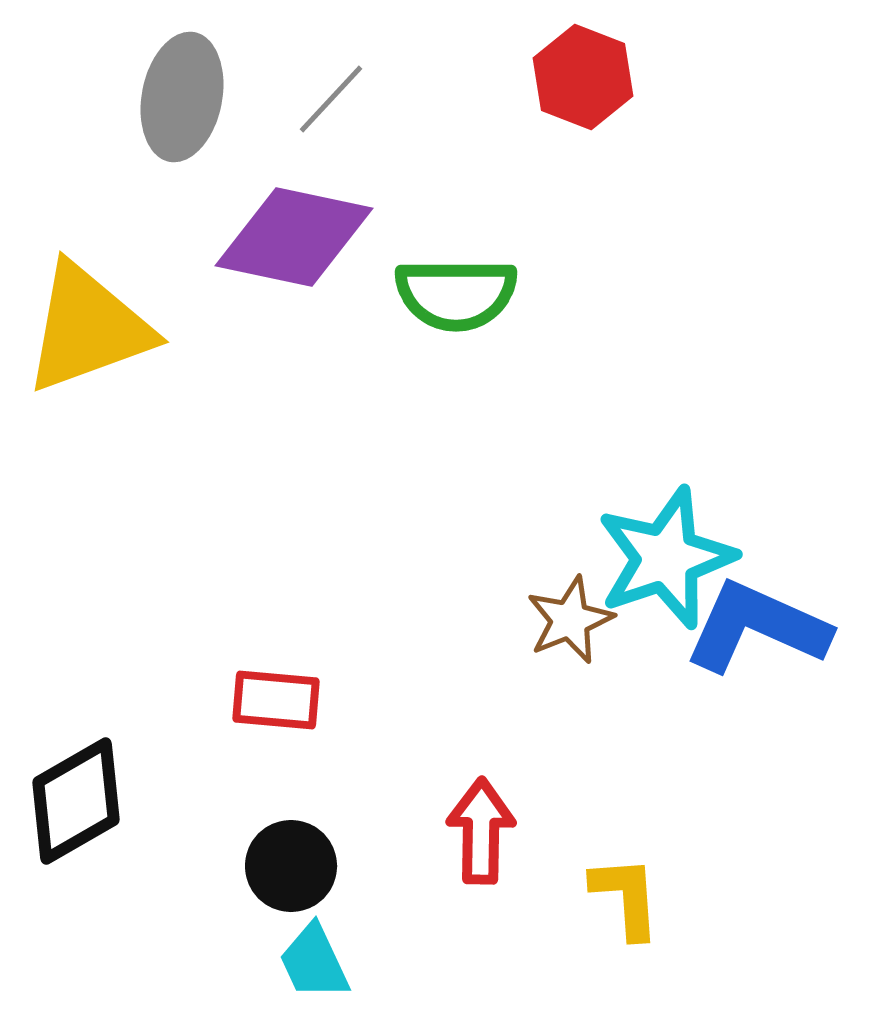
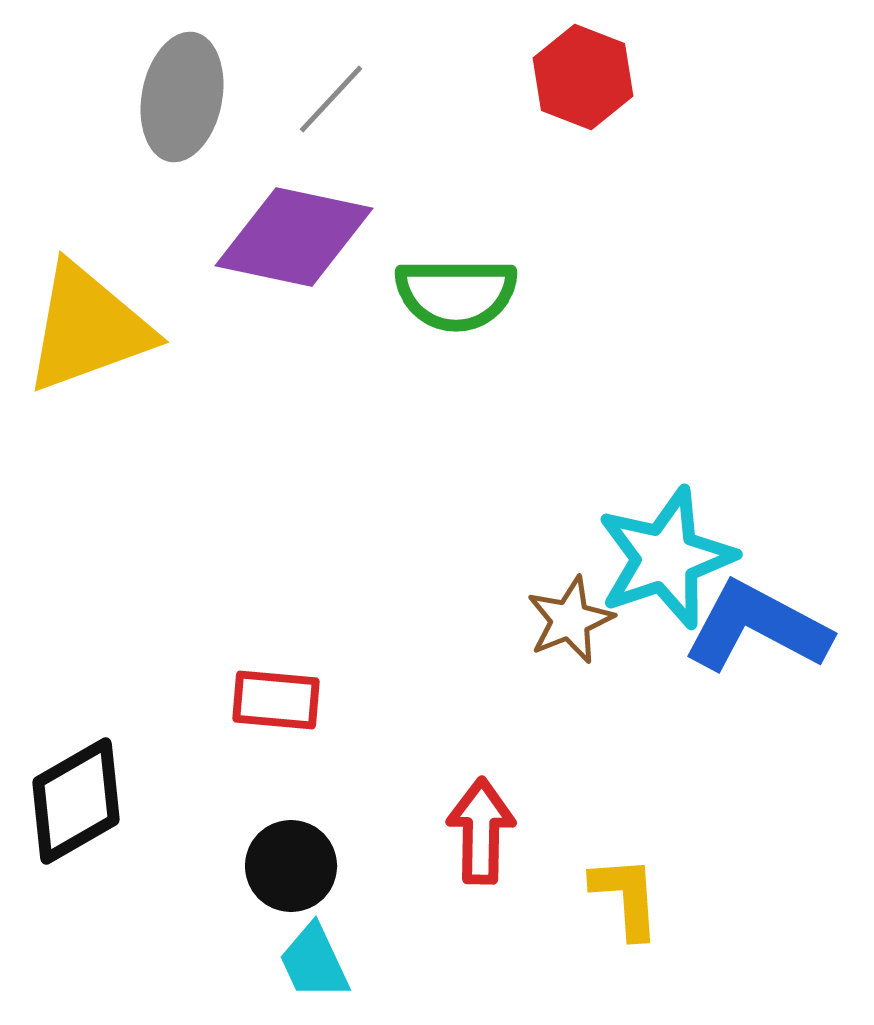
blue L-shape: rotated 4 degrees clockwise
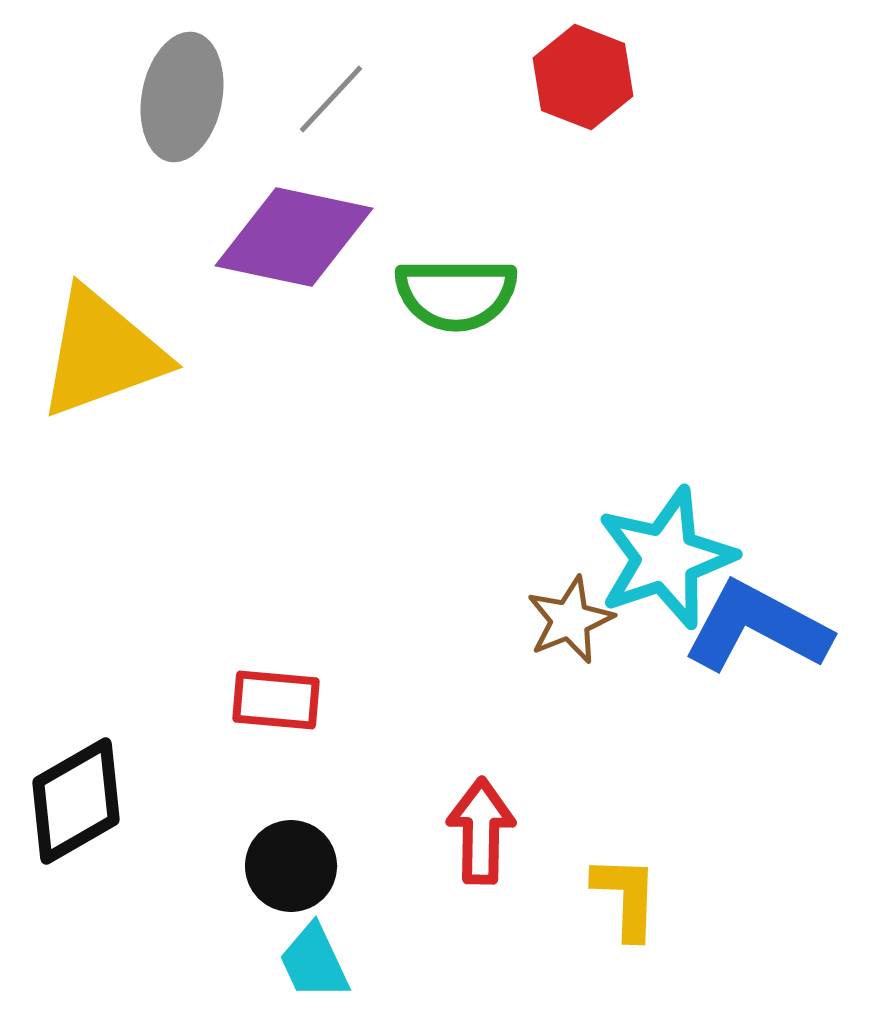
yellow triangle: moved 14 px right, 25 px down
yellow L-shape: rotated 6 degrees clockwise
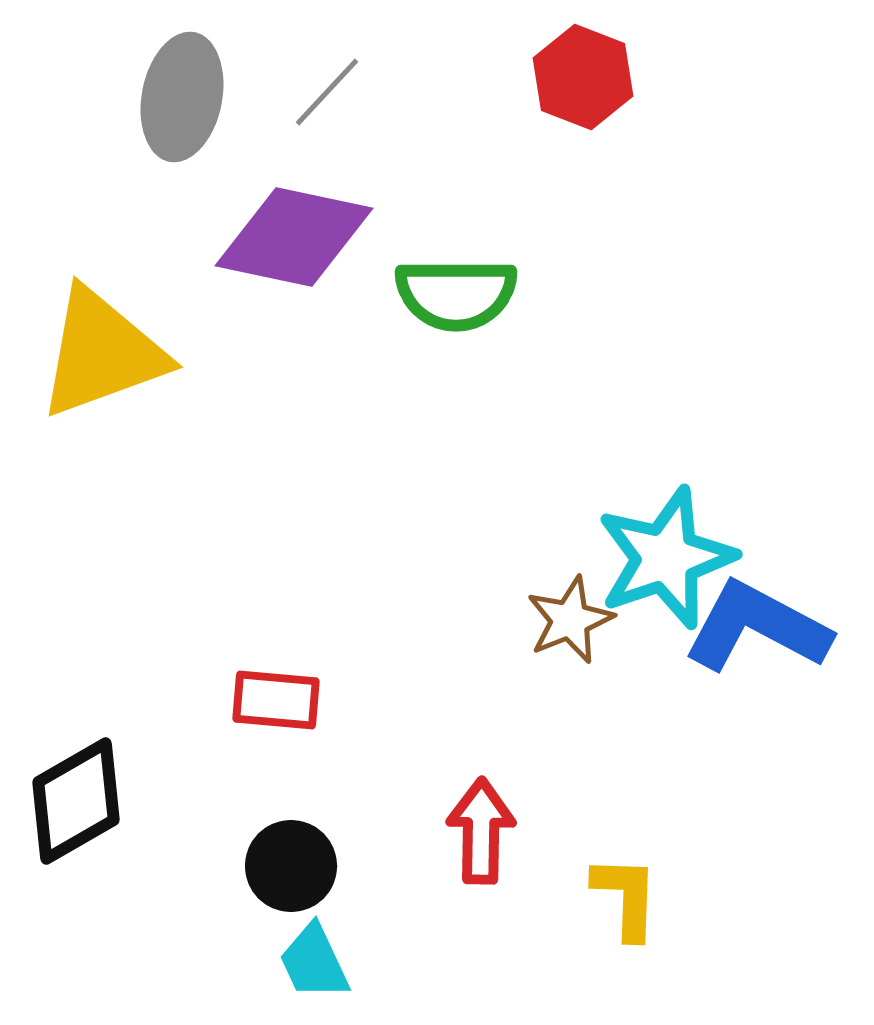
gray line: moved 4 px left, 7 px up
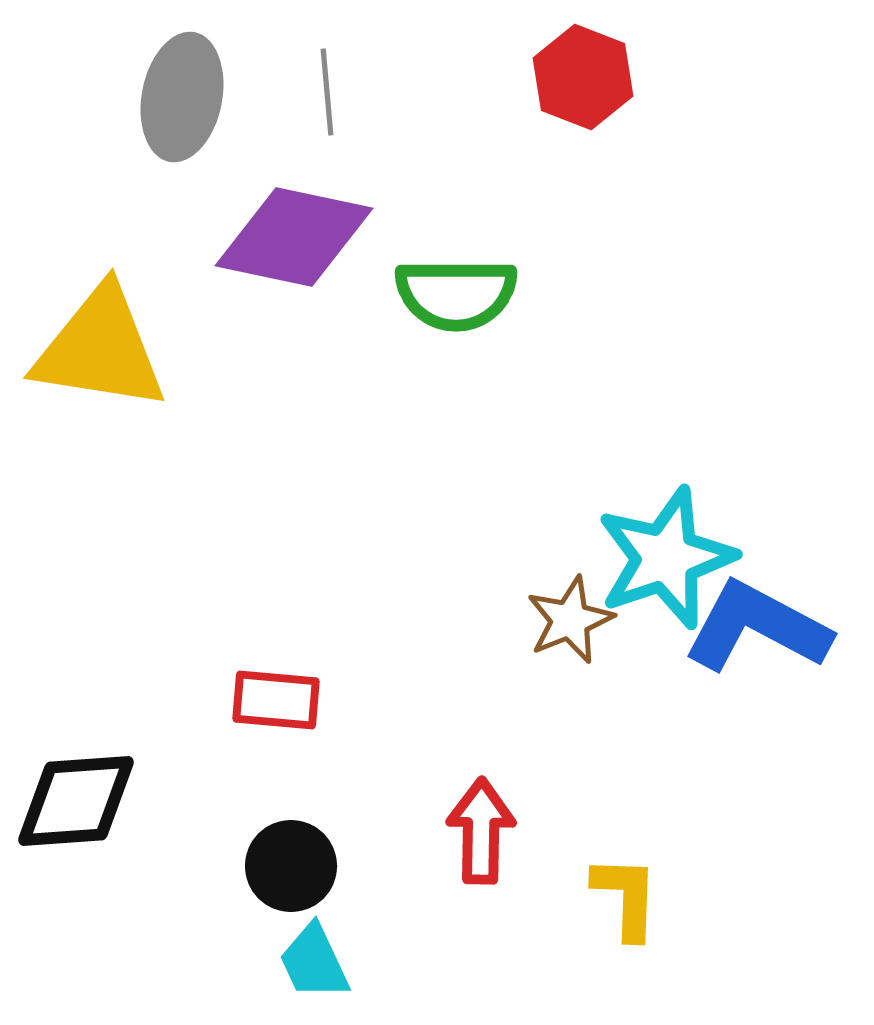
gray line: rotated 48 degrees counterclockwise
yellow triangle: moved 2 px left, 4 px up; rotated 29 degrees clockwise
black diamond: rotated 26 degrees clockwise
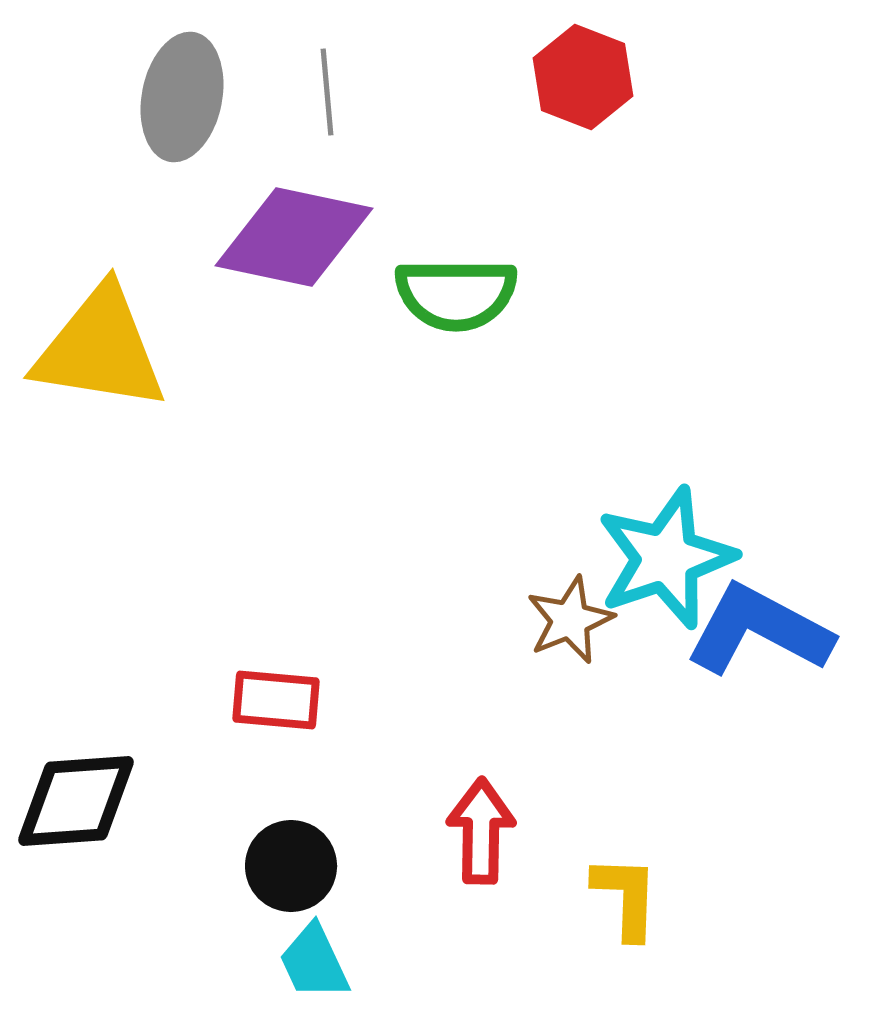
blue L-shape: moved 2 px right, 3 px down
